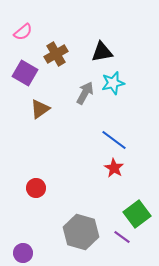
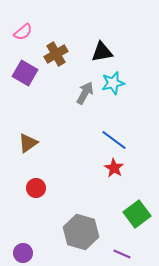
brown triangle: moved 12 px left, 34 px down
purple line: moved 17 px down; rotated 12 degrees counterclockwise
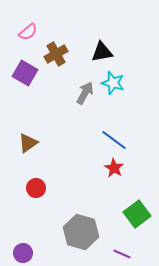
pink semicircle: moved 5 px right
cyan star: rotated 30 degrees clockwise
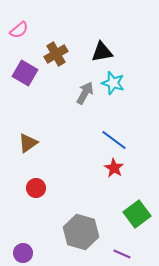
pink semicircle: moved 9 px left, 2 px up
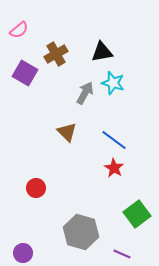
brown triangle: moved 39 px right, 11 px up; rotated 40 degrees counterclockwise
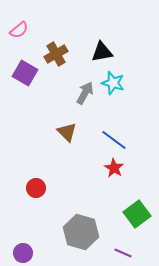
purple line: moved 1 px right, 1 px up
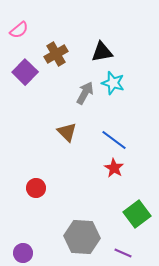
purple square: moved 1 px up; rotated 15 degrees clockwise
gray hexagon: moved 1 px right, 5 px down; rotated 12 degrees counterclockwise
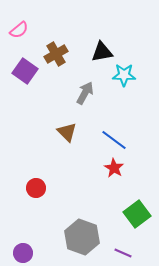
purple square: moved 1 px up; rotated 10 degrees counterclockwise
cyan star: moved 11 px right, 8 px up; rotated 15 degrees counterclockwise
gray hexagon: rotated 16 degrees clockwise
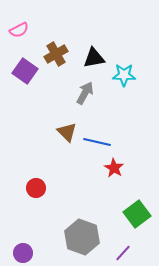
pink semicircle: rotated 12 degrees clockwise
black triangle: moved 8 px left, 6 px down
blue line: moved 17 px left, 2 px down; rotated 24 degrees counterclockwise
purple line: rotated 72 degrees counterclockwise
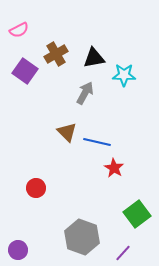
purple circle: moved 5 px left, 3 px up
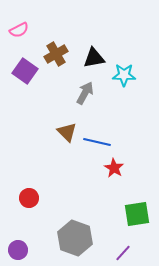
red circle: moved 7 px left, 10 px down
green square: rotated 28 degrees clockwise
gray hexagon: moved 7 px left, 1 px down
